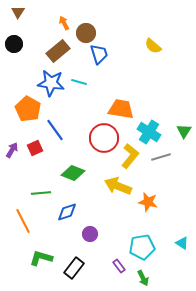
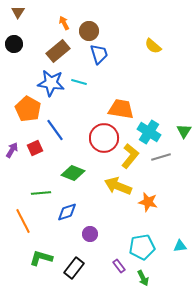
brown circle: moved 3 px right, 2 px up
cyan triangle: moved 2 px left, 3 px down; rotated 40 degrees counterclockwise
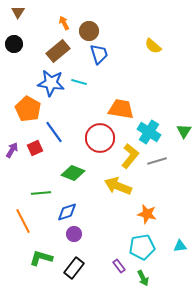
blue line: moved 1 px left, 2 px down
red circle: moved 4 px left
gray line: moved 4 px left, 4 px down
orange star: moved 1 px left, 12 px down
purple circle: moved 16 px left
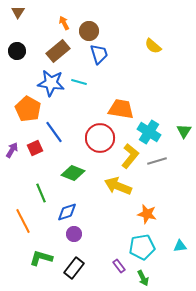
black circle: moved 3 px right, 7 px down
green line: rotated 72 degrees clockwise
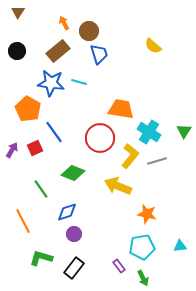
green line: moved 4 px up; rotated 12 degrees counterclockwise
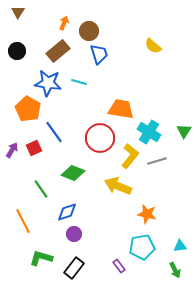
orange arrow: rotated 48 degrees clockwise
blue star: moved 3 px left
red square: moved 1 px left
green arrow: moved 32 px right, 8 px up
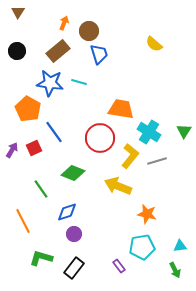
yellow semicircle: moved 1 px right, 2 px up
blue star: moved 2 px right
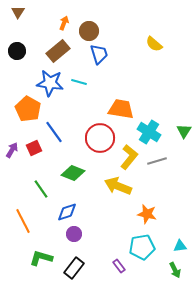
yellow L-shape: moved 1 px left, 1 px down
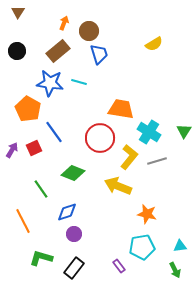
yellow semicircle: rotated 72 degrees counterclockwise
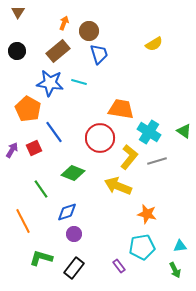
green triangle: rotated 28 degrees counterclockwise
